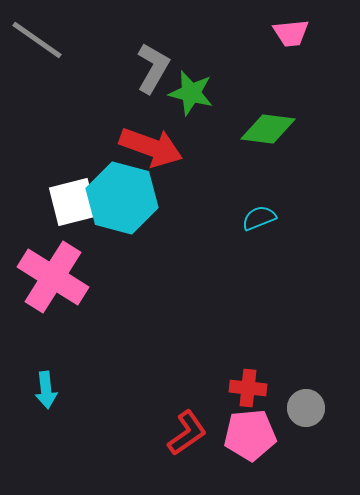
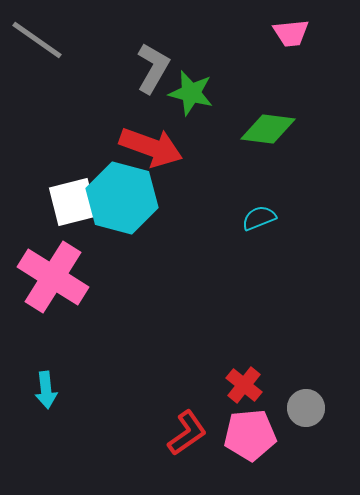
red cross: moved 4 px left, 3 px up; rotated 33 degrees clockwise
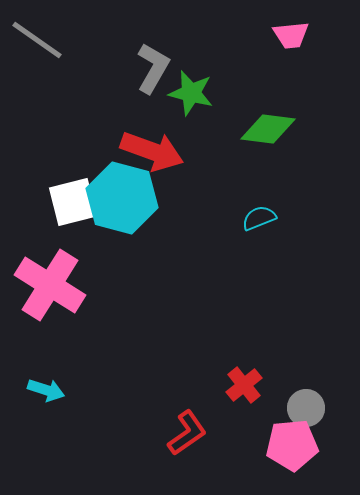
pink trapezoid: moved 2 px down
red arrow: moved 1 px right, 4 px down
pink cross: moved 3 px left, 8 px down
red cross: rotated 12 degrees clockwise
cyan arrow: rotated 66 degrees counterclockwise
pink pentagon: moved 42 px right, 10 px down
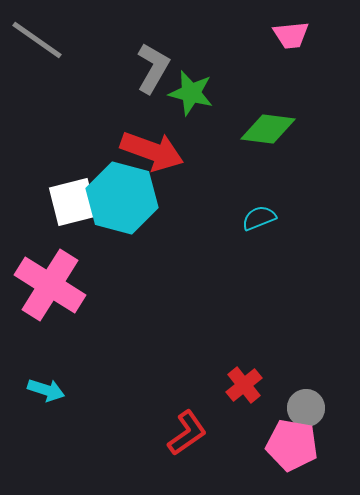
pink pentagon: rotated 15 degrees clockwise
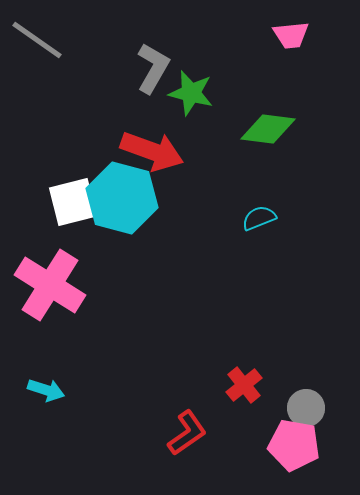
pink pentagon: moved 2 px right
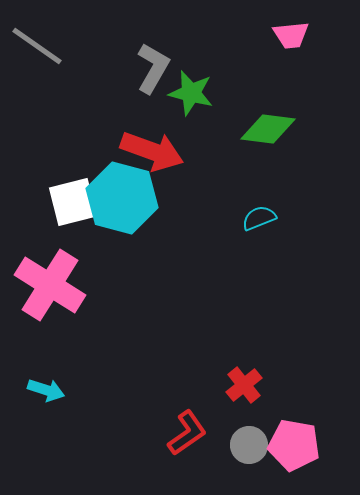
gray line: moved 6 px down
gray circle: moved 57 px left, 37 px down
